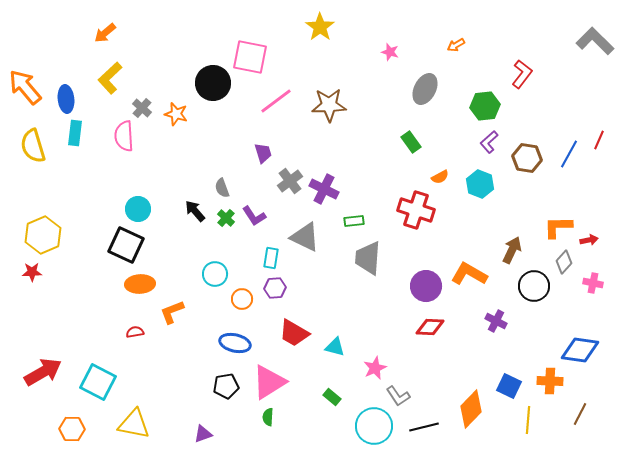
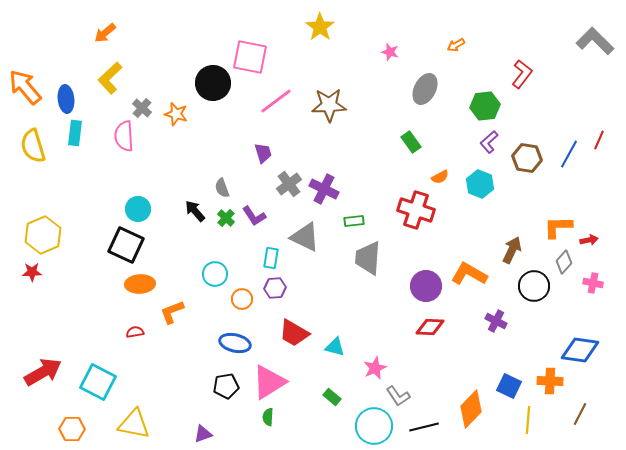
gray cross at (290, 181): moved 1 px left, 3 px down
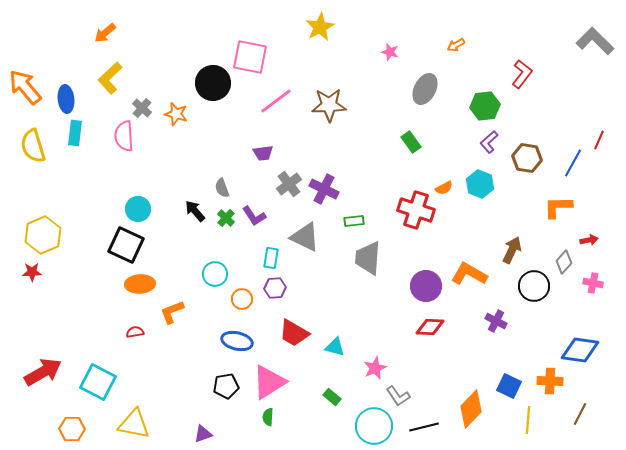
yellow star at (320, 27): rotated 8 degrees clockwise
purple trapezoid at (263, 153): rotated 100 degrees clockwise
blue line at (569, 154): moved 4 px right, 9 px down
orange semicircle at (440, 177): moved 4 px right, 11 px down
orange L-shape at (558, 227): moved 20 px up
blue ellipse at (235, 343): moved 2 px right, 2 px up
